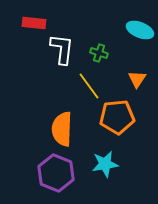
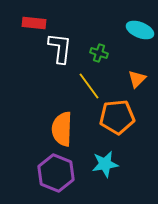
white L-shape: moved 2 px left, 1 px up
orange triangle: rotated 12 degrees clockwise
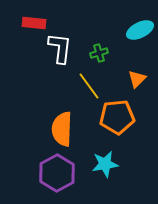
cyan ellipse: rotated 48 degrees counterclockwise
green cross: rotated 36 degrees counterclockwise
purple hexagon: moved 1 px right; rotated 9 degrees clockwise
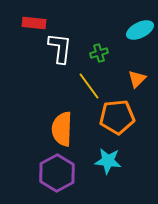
cyan star: moved 3 px right, 3 px up; rotated 16 degrees clockwise
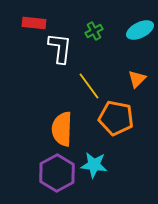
green cross: moved 5 px left, 22 px up; rotated 12 degrees counterclockwise
orange pentagon: moved 1 px left, 1 px down; rotated 16 degrees clockwise
cyan star: moved 14 px left, 4 px down
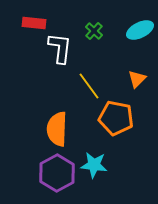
green cross: rotated 18 degrees counterclockwise
orange semicircle: moved 5 px left
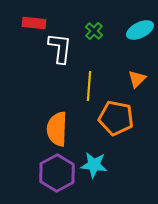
yellow line: rotated 40 degrees clockwise
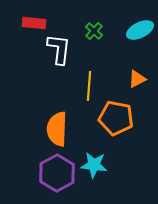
white L-shape: moved 1 px left, 1 px down
orange triangle: rotated 18 degrees clockwise
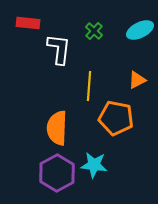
red rectangle: moved 6 px left
orange triangle: moved 1 px down
orange semicircle: moved 1 px up
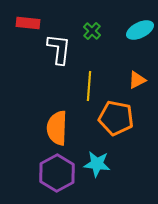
green cross: moved 2 px left
cyan star: moved 3 px right, 1 px up
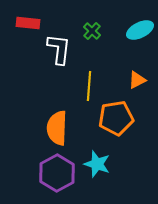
orange pentagon: rotated 20 degrees counterclockwise
cyan star: rotated 12 degrees clockwise
